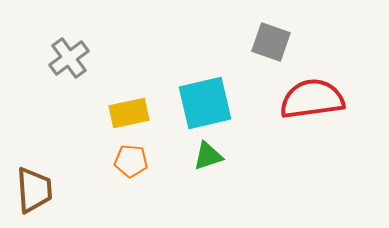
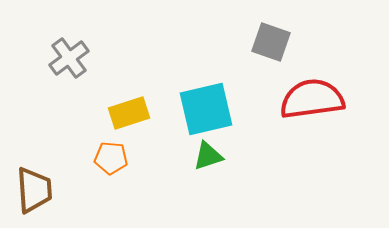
cyan square: moved 1 px right, 6 px down
yellow rectangle: rotated 6 degrees counterclockwise
orange pentagon: moved 20 px left, 3 px up
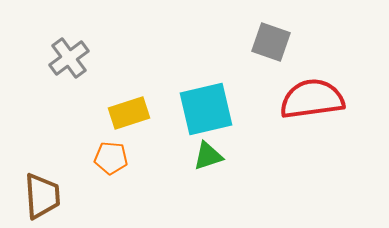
brown trapezoid: moved 8 px right, 6 px down
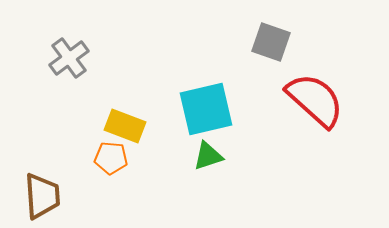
red semicircle: moved 3 px right, 1 px down; rotated 50 degrees clockwise
yellow rectangle: moved 4 px left, 13 px down; rotated 39 degrees clockwise
